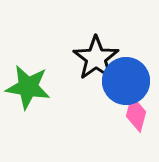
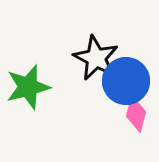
black star: rotated 9 degrees counterclockwise
green star: rotated 24 degrees counterclockwise
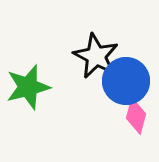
black star: moved 2 px up
pink diamond: moved 2 px down
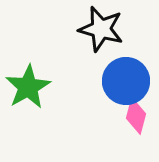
black star: moved 5 px right, 27 px up; rotated 12 degrees counterclockwise
green star: rotated 15 degrees counterclockwise
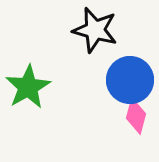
black star: moved 6 px left, 1 px down
blue circle: moved 4 px right, 1 px up
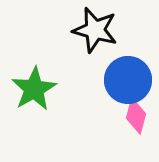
blue circle: moved 2 px left
green star: moved 6 px right, 2 px down
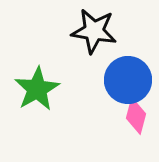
black star: moved 1 px left, 1 px down; rotated 6 degrees counterclockwise
green star: moved 3 px right
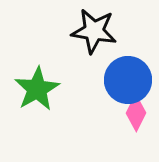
pink diamond: moved 3 px up; rotated 12 degrees clockwise
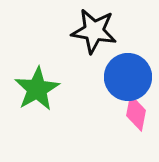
blue circle: moved 3 px up
pink diamond: rotated 15 degrees counterclockwise
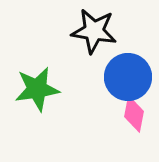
green star: rotated 21 degrees clockwise
pink diamond: moved 2 px left, 1 px down
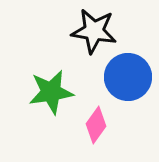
green star: moved 14 px right, 3 px down
pink diamond: moved 38 px left, 11 px down; rotated 24 degrees clockwise
